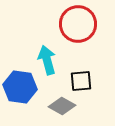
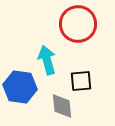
gray diamond: rotated 56 degrees clockwise
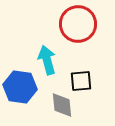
gray diamond: moved 1 px up
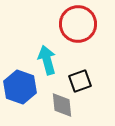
black square: moved 1 px left; rotated 15 degrees counterclockwise
blue hexagon: rotated 12 degrees clockwise
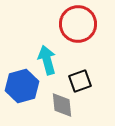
blue hexagon: moved 2 px right, 1 px up; rotated 24 degrees clockwise
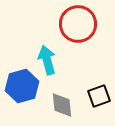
black square: moved 19 px right, 15 px down
